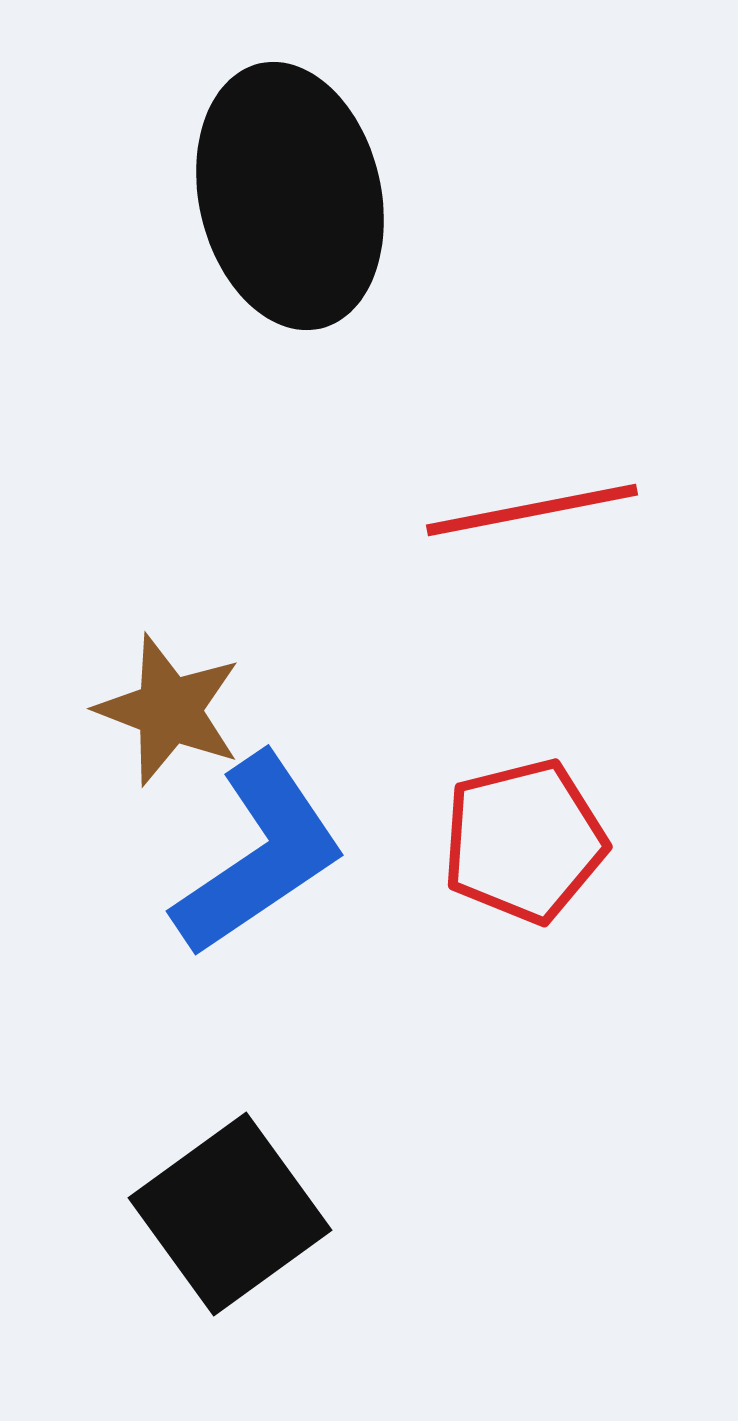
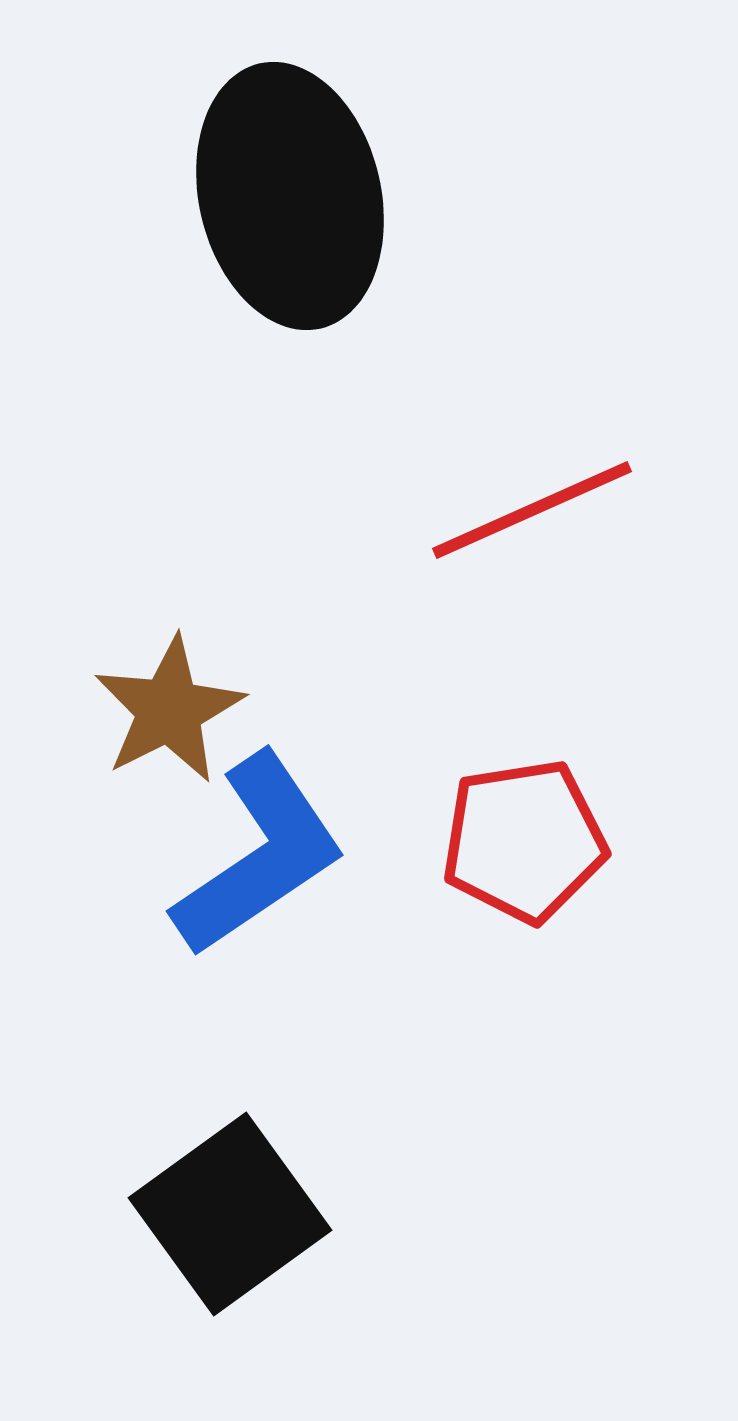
red line: rotated 13 degrees counterclockwise
brown star: rotated 24 degrees clockwise
red pentagon: rotated 5 degrees clockwise
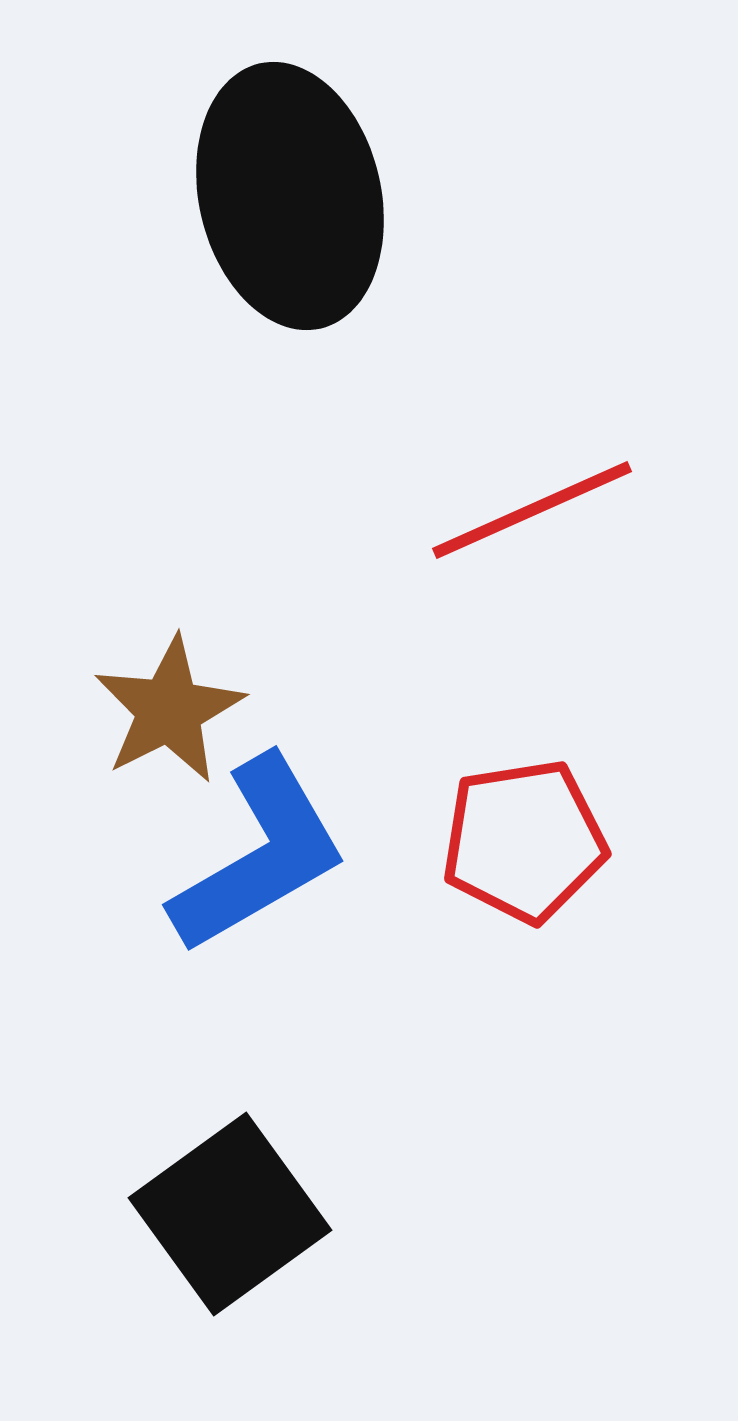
blue L-shape: rotated 4 degrees clockwise
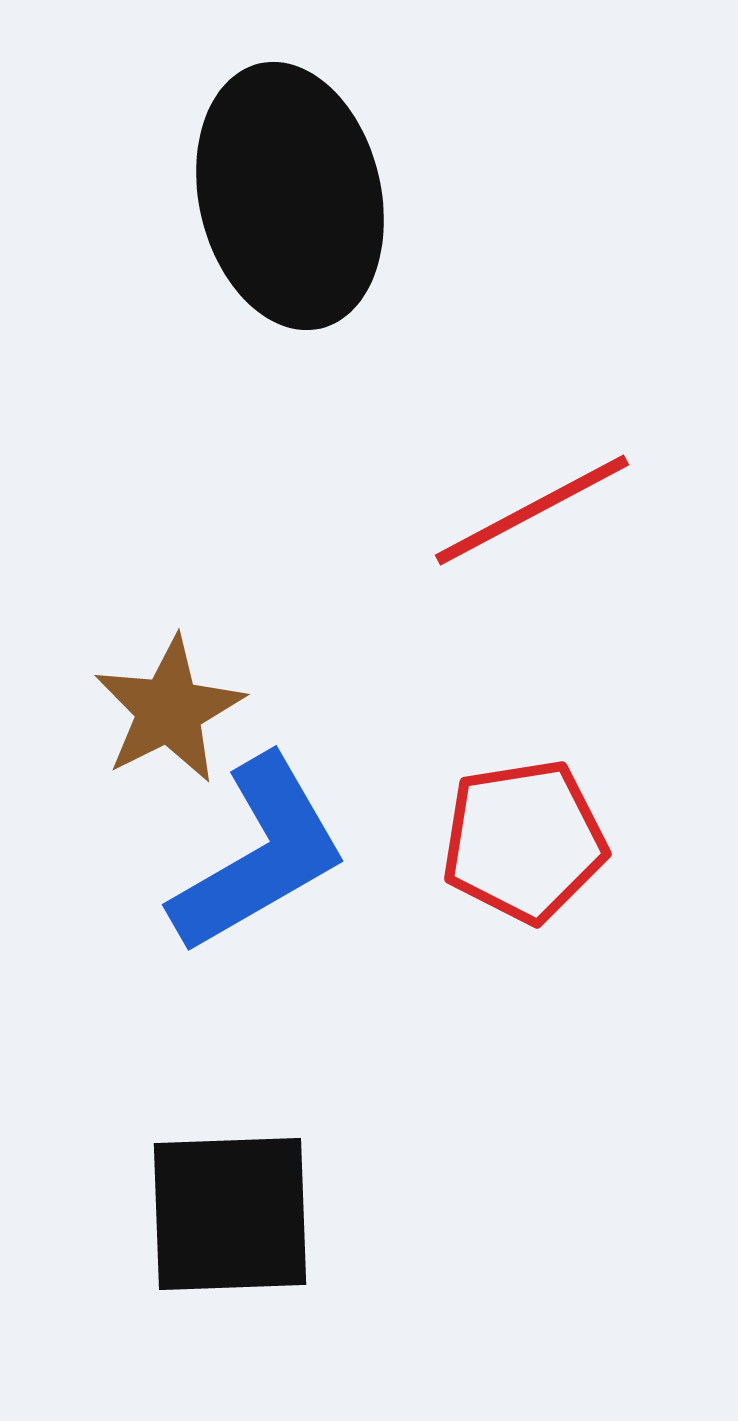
red line: rotated 4 degrees counterclockwise
black square: rotated 34 degrees clockwise
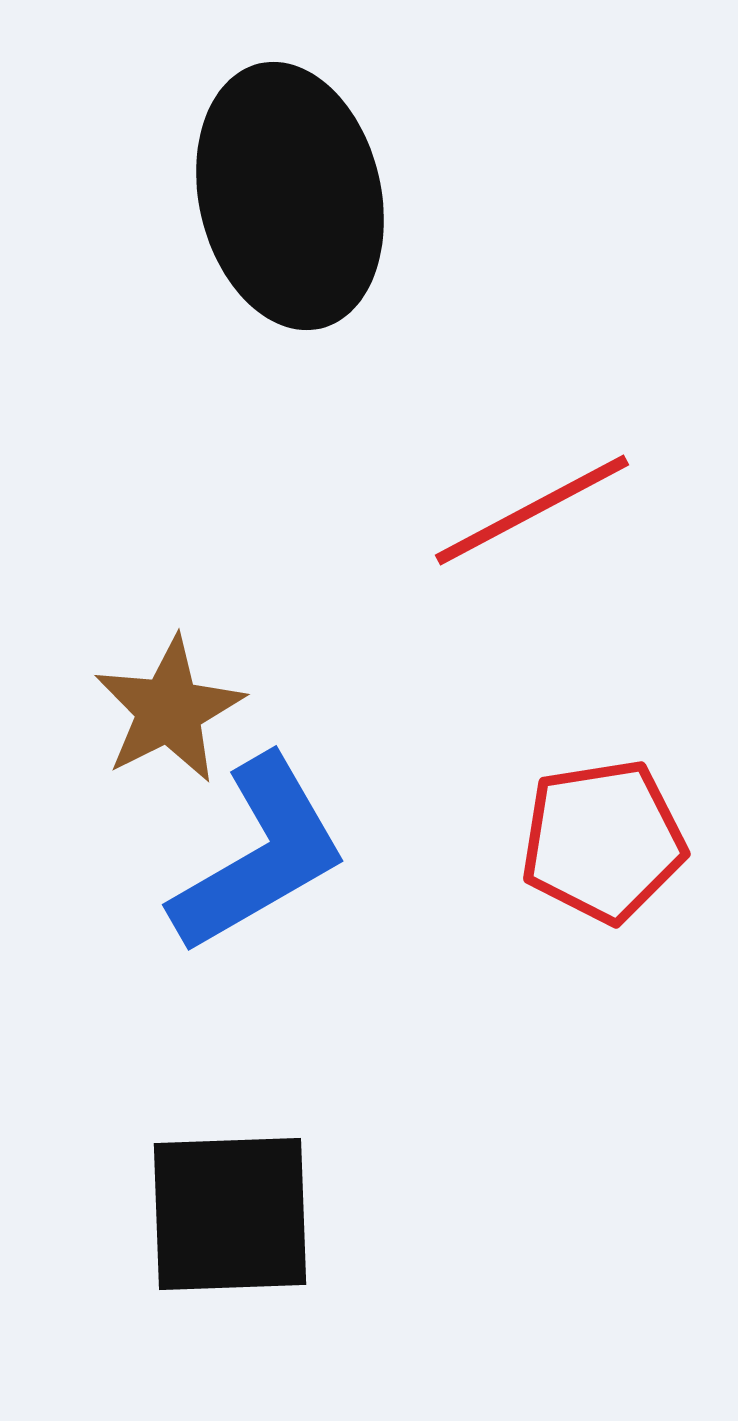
red pentagon: moved 79 px right
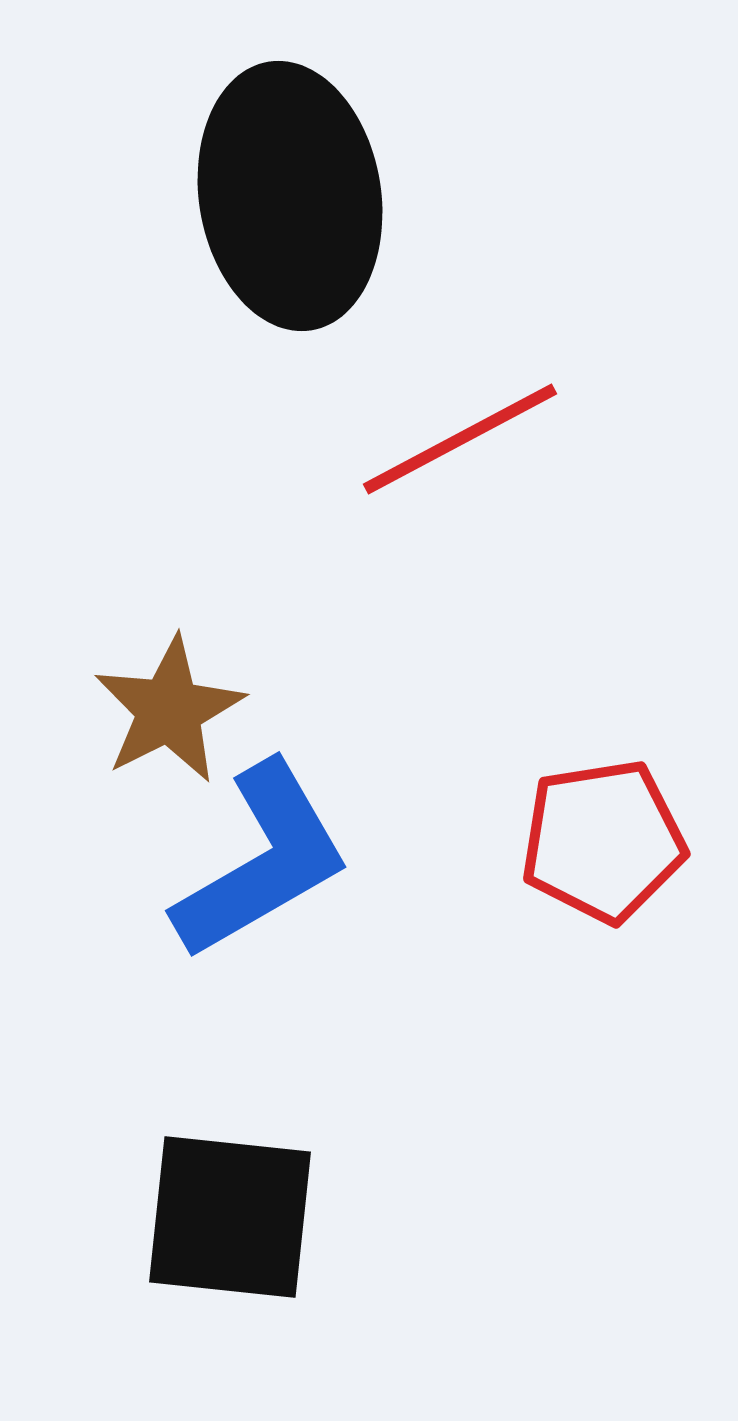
black ellipse: rotated 4 degrees clockwise
red line: moved 72 px left, 71 px up
blue L-shape: moved 3 px right, 6 px down
black square: moved 3 px down; rotated 8 degrees clockwise
